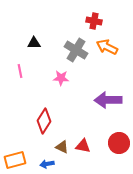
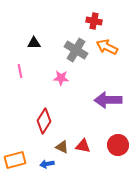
red circle: moved 1 px left, 2 px down
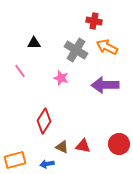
pink line: rotated 24 degrees counterclockwise
pink star: rotated 14 degrees clockwise
purple arrow: moved 3 px left, 15 px up
red circle: moved 1 px right, 1 px up
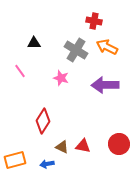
red diamond: moved 1 px left
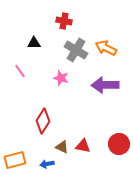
red cross: moved 30 px left
orange arrow: moved 1 px left, 1 px down
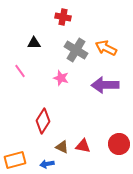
red cross: moved 1 px left, 4 px up
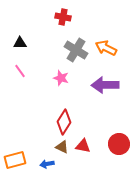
black triangle: moved 14 px left
red diamond: moved 21 px right, 1 px down
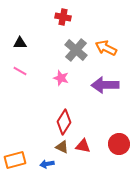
gray cross: rotated 10 degrees clockwise
pink line: rotated 24 degrees counterclockwise
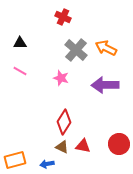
red cross: rotated 14 degrees clockwise
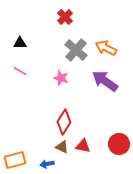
red cross: moved 2 px right; rotated 21 degrees clockwise
purple arrow: moved 4 px up; rotated 36 degrees clockwise
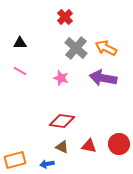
gray cross: moved 2 px up
purple arrow: moved 2 px left, 3 px up; rotated 24 degrees counterclockwise
red diamond: moved 2 px left, 1 px up; rotated 65 degrees clockwise
red triangle: moved 6 px right
